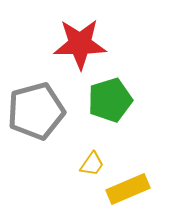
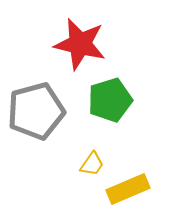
red star: rotated 14 degrees clockwise
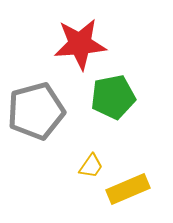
red star: rotated 18 degrees counterclockwise
green pentagon: moved 3 px right, 3 px up; rotated 6 degrees clockwise
yellow trapezoid: moved 1 px left, 2 px down
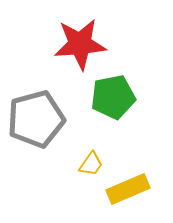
gray pentagon: moved 8 px down
yellow trapezoid: moved 2 px up
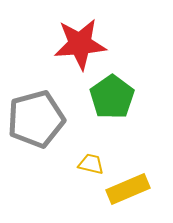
green pentagon: moved 1 px left; rotated 24 degrees counterclockwise
yellow trapezoid: rotated 112 degrees counterclockwise
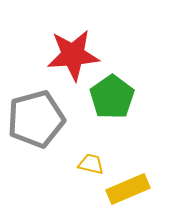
red star: moved 7 px left, 11 px down
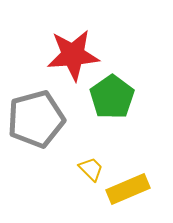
yellow trapezoid: moved 5 px down; rotated 32 degrees clockwise
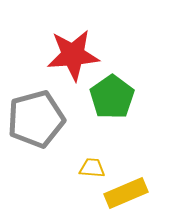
yellow trapezoid: moved 1 px right, 1 px up; rotated 40 degrees counterclockwise
yellow rectangle: moved 2 px left, 4 px down
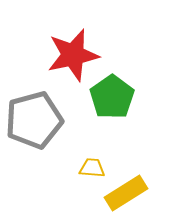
red star: rotated 8 degrees counterclockwise
gray pentagon: moved 2 px left, 1 px down
yellow rectangle: rotated 9 degrees counterclockwise
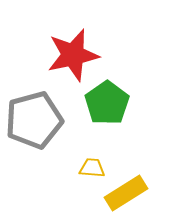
green pentagon: moved 5 px left, 6 px down
